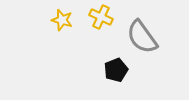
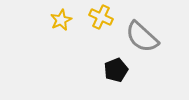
yellow star: moved 1 px left; rotated 30 degrees clockwise
gray semicircle: rotated 12 degrees counterclockwise
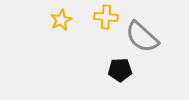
yellow cross: moved 5 px right; rotated 20 degrees counterclockwise
black pentagon: moved 4 px right; rotated 20 degrees clockwise
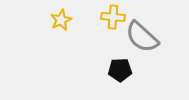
yellow cross: moved 7 px right
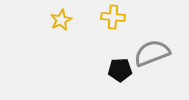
gray semicircle: moved 10 px right, 16 px down; rotated 117 degrees clockwise
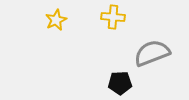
yellow star: moved 5 px left
black pentagon: moved 13 px down
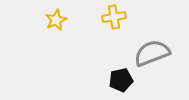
yellow cross: moved 1 px right; rotated 15 degrees counterclockwise
black pentagon: moved 1 px right, 3 px up; rotated 10 degrees counterclockwise
